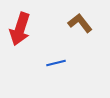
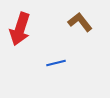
brown L-shape: moved 1 px up
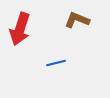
brown L-shape: moved 3 px left, 2 px up; rotated 30 degrees counterclockwise
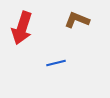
red arrow: moved 2 px right, 1 px up
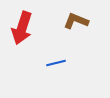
brown L-shape: moved 1 px left, 1 px down
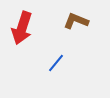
blue line: rotated 36 degrees counterclockwise
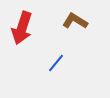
brown L-shape: moved 1 px left; rotated 10 degrees clockwise
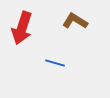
blue line: moved 1 px left; rotated 66 degrees clockwise
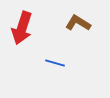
brown L-shape: moved 3 px right, 2 px down
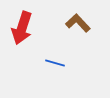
brown L-shape: rotated 15 degrees clockwise
